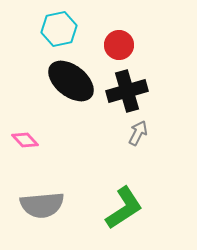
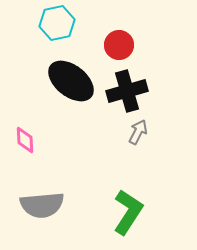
cyan hexagon: moved 2 px left, 6 px up
gray arrow: moved 1 px up
pink diamond: rotated 40 degrees clockwise
green L-shape: moved 4 px right, 4 px down; rotated 24 degrees counterclockwise
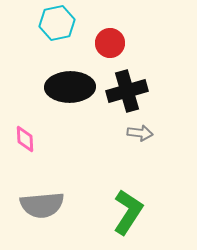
red circle: moved 9 px left, 2 px up
black ellipse: moved 1 px left, 6 px down; rotated 39 degrees counterclockwise
gray arrow: moved 2 px right, 1 px down; rotated 70 degrees clockwise
pink diamond: moved 1 px up
